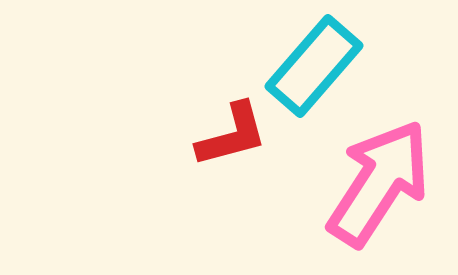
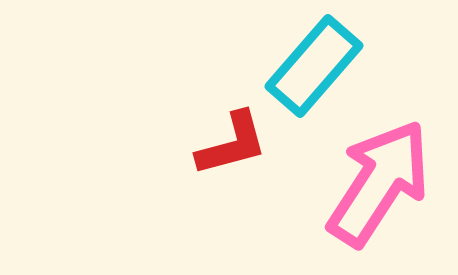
red L-shape: moved 9 px down
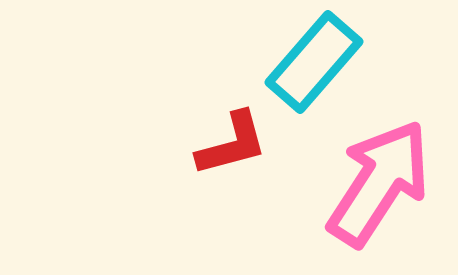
cyan rectangle: moved 4 px up
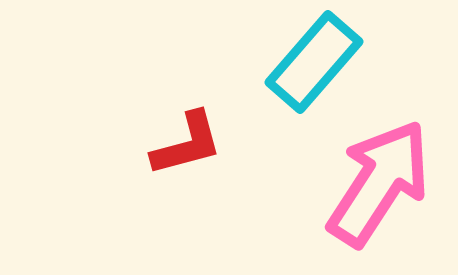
red L-shape: moved 45 px left
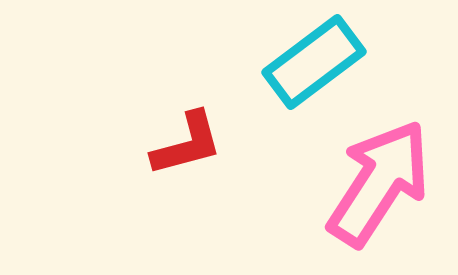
cyan rectangle: rotated 12 degrees clockwise
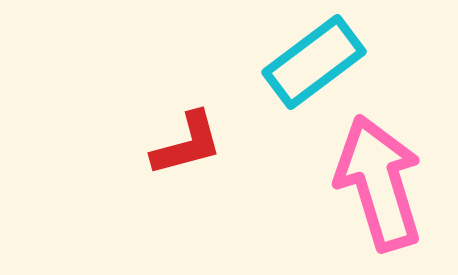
pink arrow: rotated 50 degrees counterclockwise
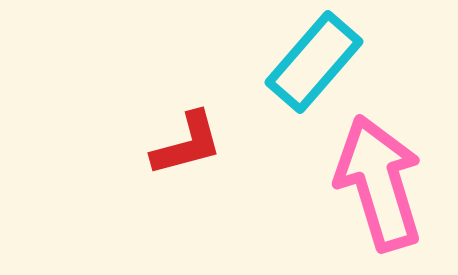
cyan rectangle: rotated 12 degrees counterclockwise
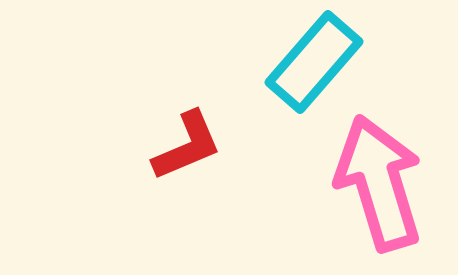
red L-shape: moved 2 px down; rotated 8 degrees counterclockwise
